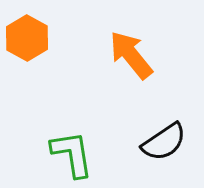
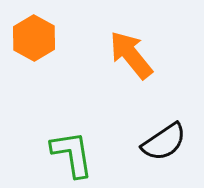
orange hexagon: moved 7 px right
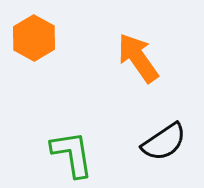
orange arrow: moved 7 px right, 3 px down; rotated 4 degrees clockwise
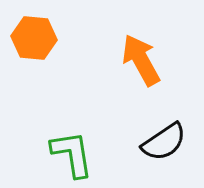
orange hexagon: rotated 24 degrees counterclockwise
orange arrow: moved 3 px right, 2 px down; rotated 6 degrees clockwise
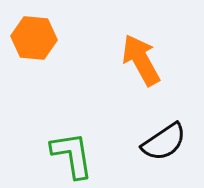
green L-shape: moved 1 px down
